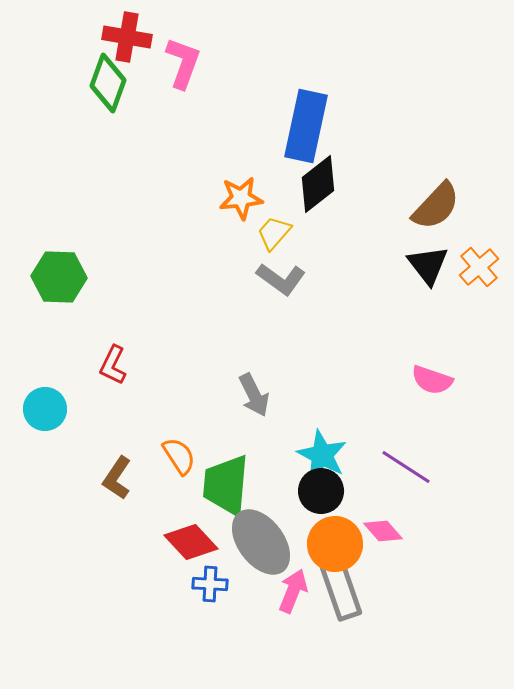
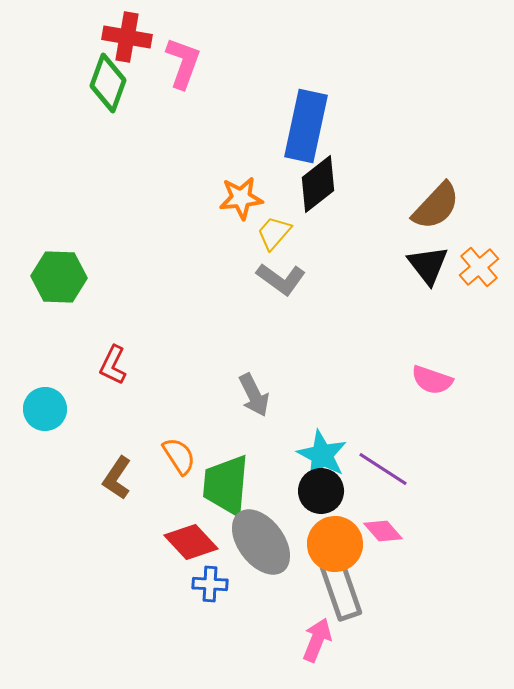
purple line: moved 23 px left, 2 px down
pink arrow: moved 24 px right, 49 px down
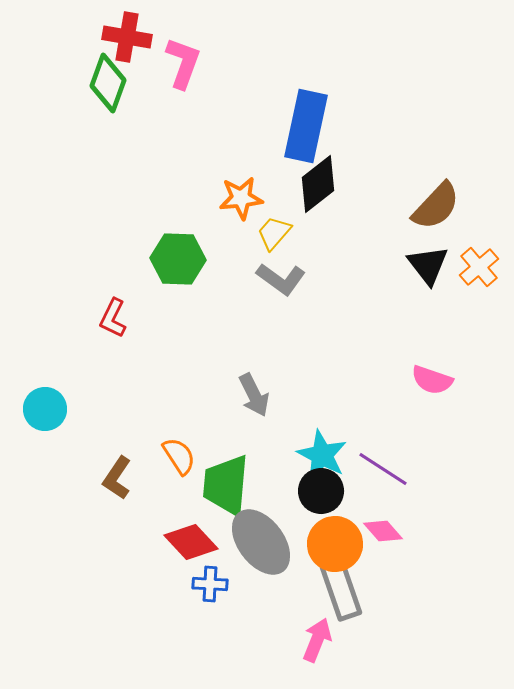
green hexagon: moved 119 px right, 18 px up
red L-shape: moved 47 px up
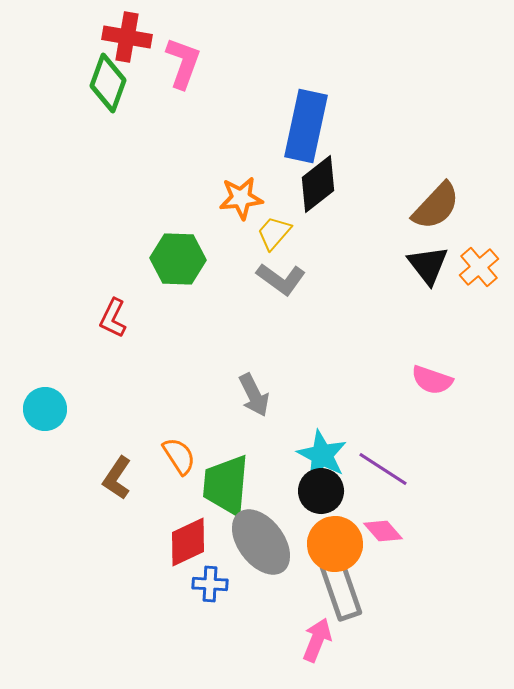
red diamond: moved 3 px left; rotated 72 degrees counterclockwise
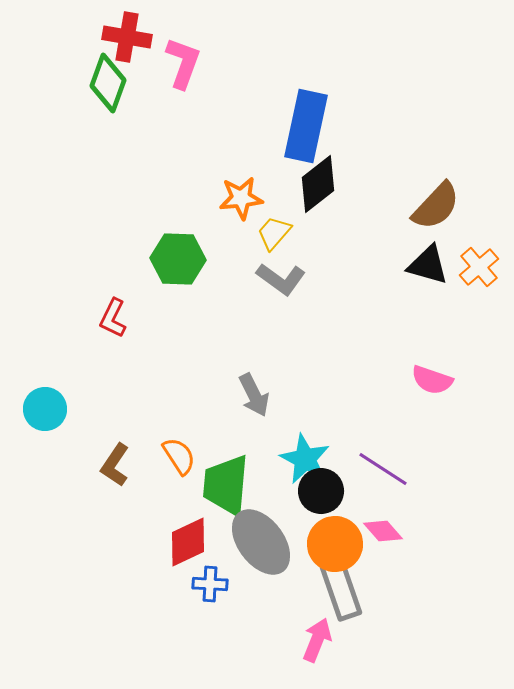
black triangle: rotated 36 degrees counterclockwise
cyan star: moved 17 px left, 4 px down
brown L-shape: moved 2 px left, 13 px up
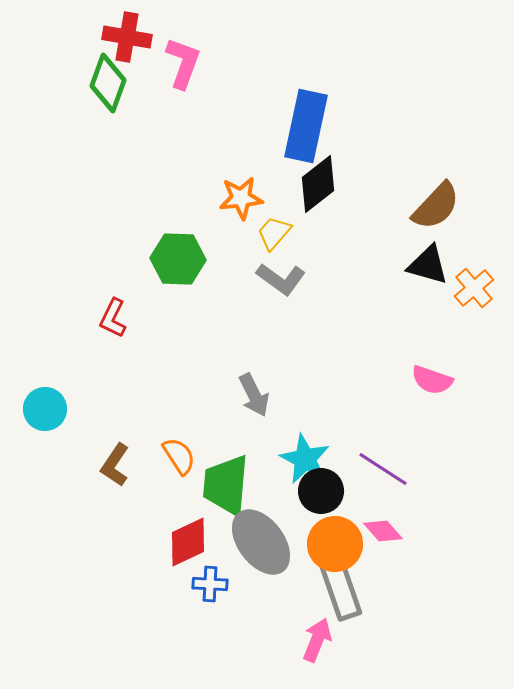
orange cross: moved 5 px left, 21 px down
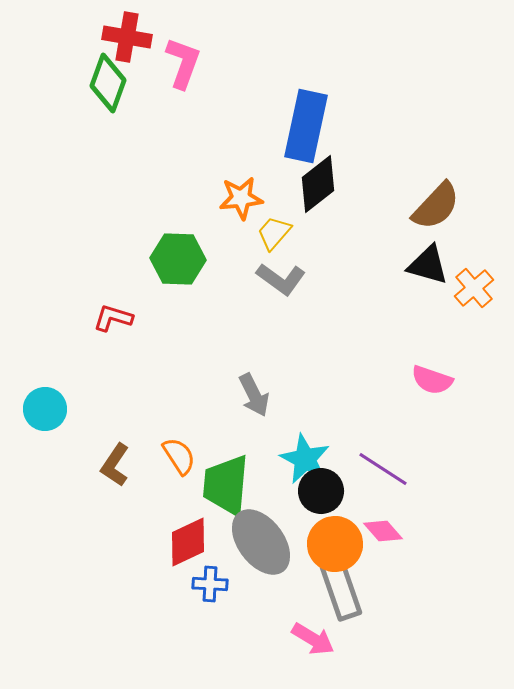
red L-shape: rotated 81 degrees clockwise
pink arrow: moved 4 px left, 1 px up; rotated 99 degrees clockwise
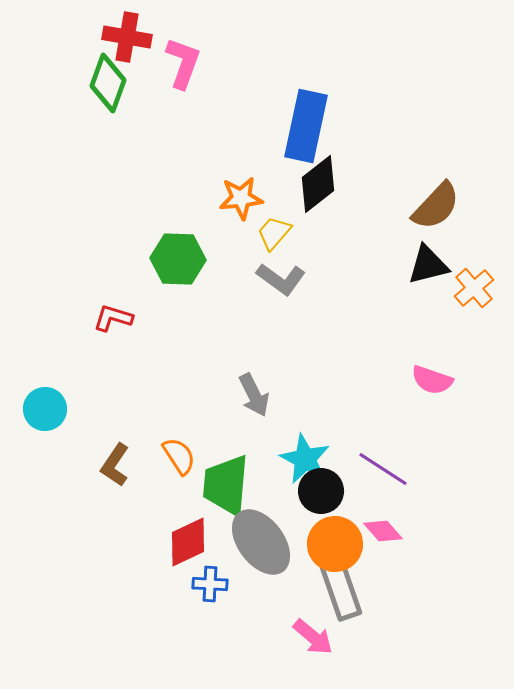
black triangle: rotated 30 degrees counterclockwise
pink arrow: moved 2 px up; rotated 9 degrees clockwise
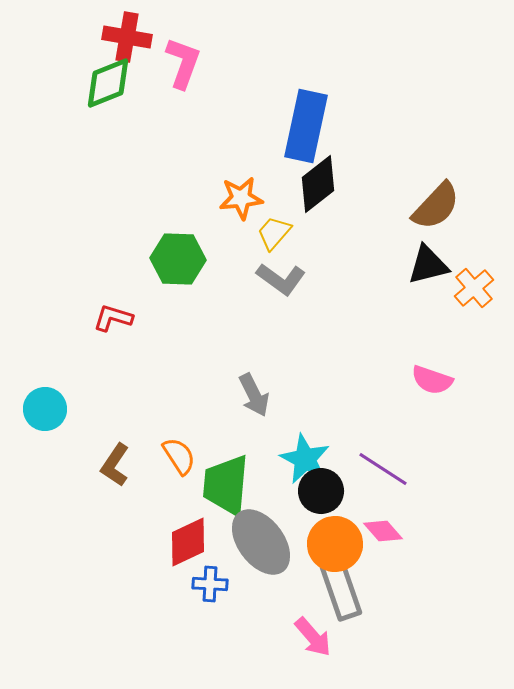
green diamond: rotated 48 degrees clockwise
pink arrow: rotated 9 degrees clockwise
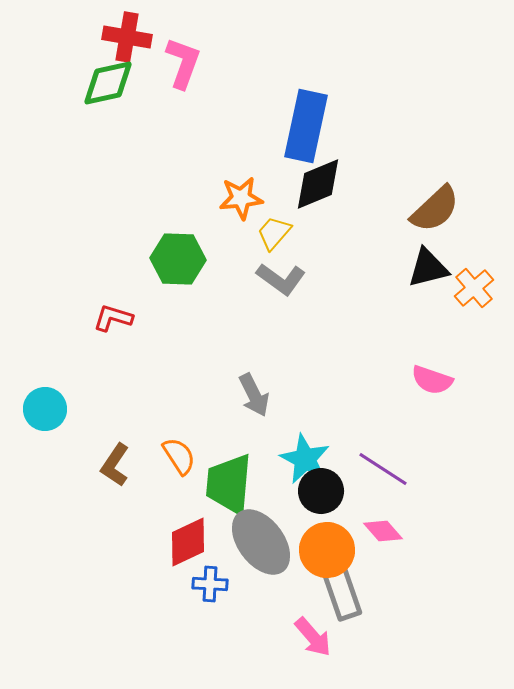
green diamond: rotated 10 degrees clockwise
black diamond: rotated 16 degrees clockwise
brown semicircle: moved 1 px left, 3 px down; rotated 4 degrees clockwise
black triangle: moved 3 px down
green trapezoid: moved 3 px right, 1 px up
orange circle: moved 8 px left, 6 px down
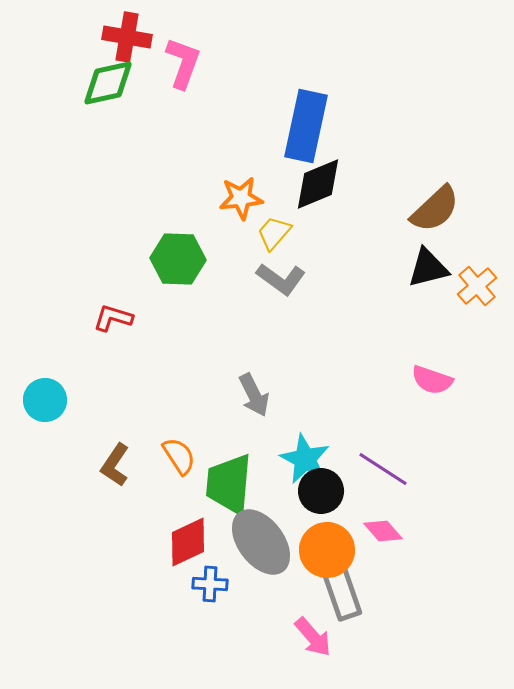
orange cross: moved 3 px right, 2 px up
cyan circle: moved 9 px up
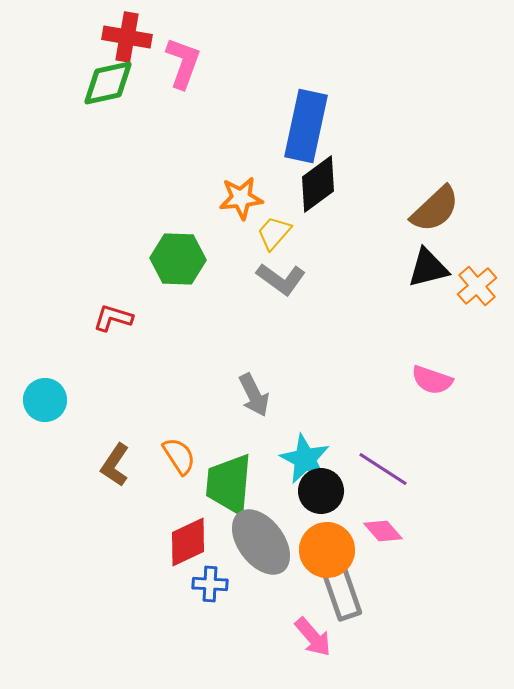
black diamond: rotated 14 degrees counterclockwise
